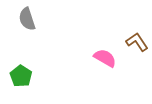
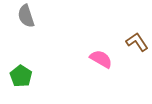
gray semicircle: moved 1 px left, 3 px up
pink semicircle: moved 4 px left, 1 px down
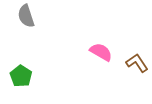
brown L-shape: moved 21 px down
pink semicircle: moved 7 px up
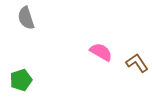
gray semicircle: moved 2 px down
green pentagon: moved 4 px down; rotated 20 degrees clockwise
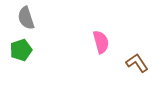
pink semicircle: moved 10 px up; rotated 45 degrees clockwise
green pentagon: moved 30 px up
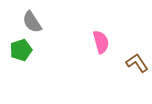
gray semicircle: moved 6 px right, 4 px down; rotated 15 degrees counterclockwise
